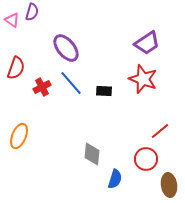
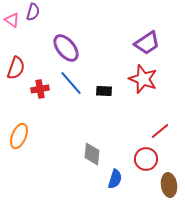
purple semicircle: moved 1 px right
red cross: moved 2 px left, 2 px down; rotated 18 degrees clockwise
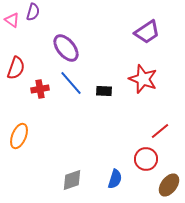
purple trapezoid: moved 11 px up
gray diamond: moved 20 px left, 26 px down; rotated 65 degrees clockwise
brown ellipse: rotated 45 degrees clockwise
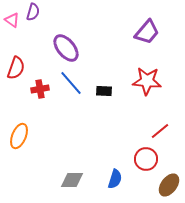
purple trapezoid: rotated 16 degrees counterclockwise
red star: moved 4 px right, 2 px down; rotated 16 degrees counterclockwise
gray diamond: rotated 20 degrees clockwise
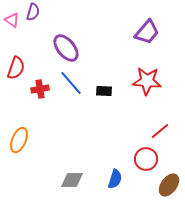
orange ellipse: moved 4 px down
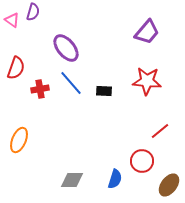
red circle: moved 4 px left, 2 px down
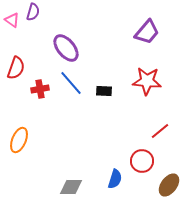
gray diamond: moved 1 px left, 7 px down
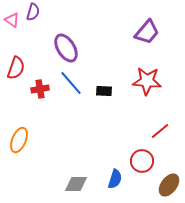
purple ellipse: rotated 8 degrees clockwise
gray diamond: moved 5 px right, 3 px up
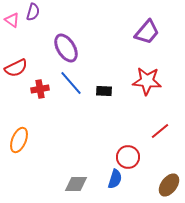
red semicircle: rotated 45 degrees clockwise
red circle: moved 14 px left, 4 px up
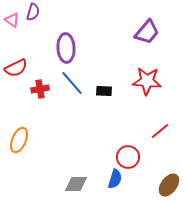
purple ellipse: rotated 28 degrees clockwise
blue line: moved 1 px right
